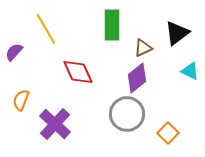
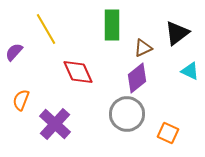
orange square: rotated 20 degrees counterclockwise
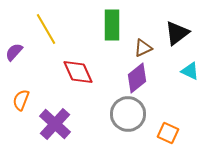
gray circle: moved 1 px right
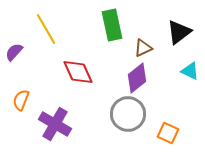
green rectangle: rotated 12 degrees counterclockwise
black triangle: moved 2 px right, 1 px up
purple cross: rotated 12 degrees counterclockwise
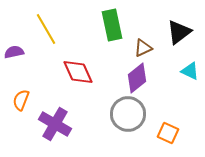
purple semicircle: rotated 36 degrees clockwise
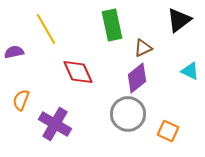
black triangle: moved 12 px up
orange square: moved 2 px up
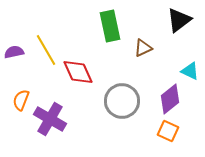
green rectangle: moved 2 px left, 1 px down
yellow line: moved 21 px down
purple diamond: moved 33 px right, 21 px down
gray circle: moved 6 px left, 13 px up
purple cross: moved 5 px left, 5 px up
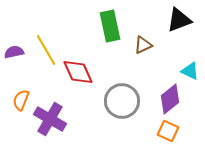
black triangle: rotated 16 degrees clockwise
brown triangle: moved 3 px up
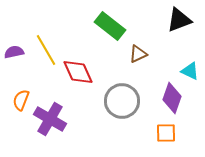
green rectangle: rotated 40 degrees counterclockwise
brown triangle: moved 5 px left, 9 px down
purple diamond: moved 2 px right, 1 px up; rotated 32 degrees counterclockwise
orange square: moved 2 px left, 2 px down; rotated 25 degrees counterclockwise
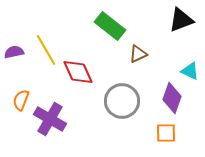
black triangle: moved 2 px right
